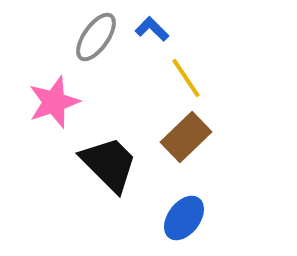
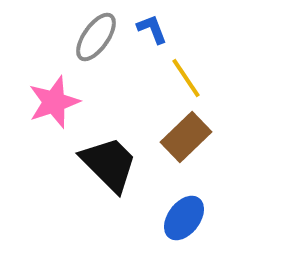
blue L-shape: rotated 24 degrees clockwise
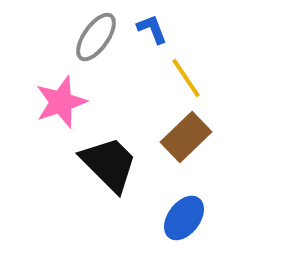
pink star: moved 7 px right
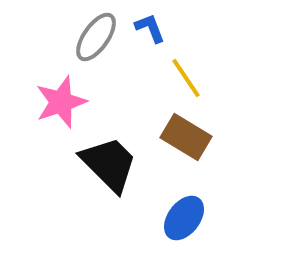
blue L-shape: moved 2 px left, 1 px up
brown rectangle: rotated 75 degrees clockwise
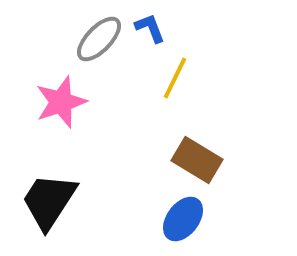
gray ellipse: moved 3 px right, 2 px down; rotated 9 degrees clockwise
yellow line: moved 11 px left; rotated 60 degrees clockwise
brown rectangle: moved 11 px right, 23 px down
black trapezoid: moved 60 px left, 37 px down; rotated 102 degrees counterclockwise
blue ellipse: moved 1 px left, 1 px down
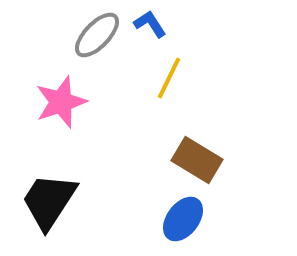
blue L-shape: moved 4 px up; rotated 12 degrees counterclockwise
gray ellipse: moved 2 px left, 4 px up
yellow line: moved 6 px left
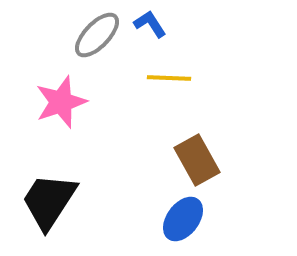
yellow line: rotated 66 degrees clockwise
brown rectangle: rotated 30 degrees clockwise
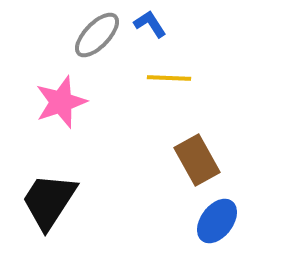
blue ellipse: moved 34 px right, 2 px down
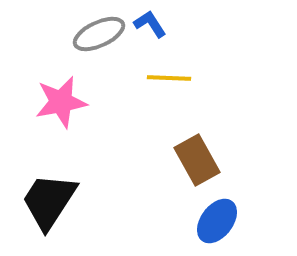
gray ellipse: moved 2 px right, 1 px up; rotated 21 degrees clockwise
pink star: rotated 8 degrees clockwise
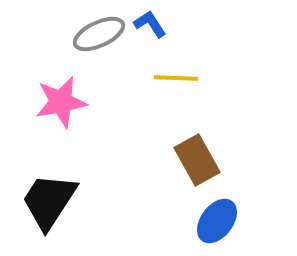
yellow line: moved 7 px right
